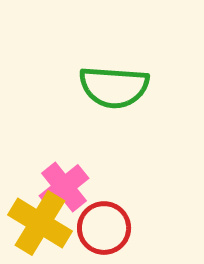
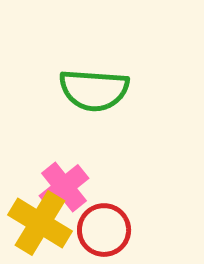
green semicircle: moved 20 px left, 3 px down
red circle: moved 2 px down
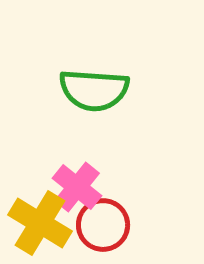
pink cross: moved 13 px right; rotated 12 degrees counterclockwise
red circle: moved 1 px left, 5 px up
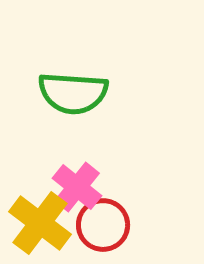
green semicircle: moved 21 px left, 3 px down
yellow cross: rotated 6 degrees clockwise
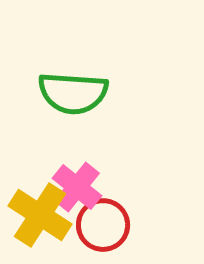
yellow cross: moved 8 px up; rotated 4 degrees counterclockwise
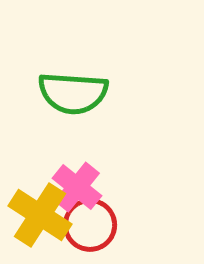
red circle: moved 13 px left
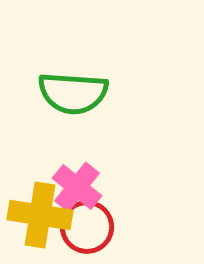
yellow cross: rotated 24 degrees counterclockwise
red circle: moved 3 px left, 2 px down
